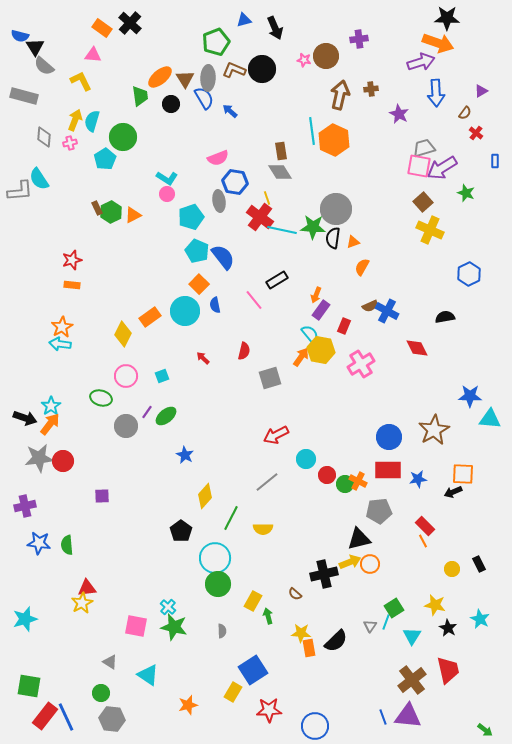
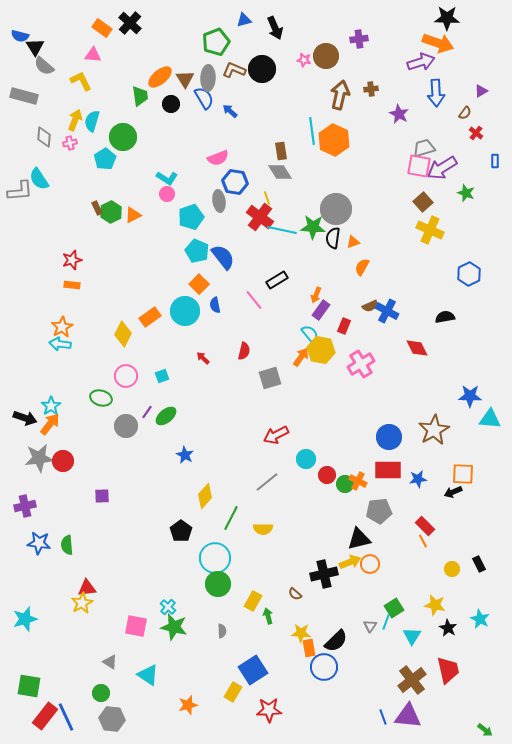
blue circle at (315, 726): moved 9 px right, 59 px up
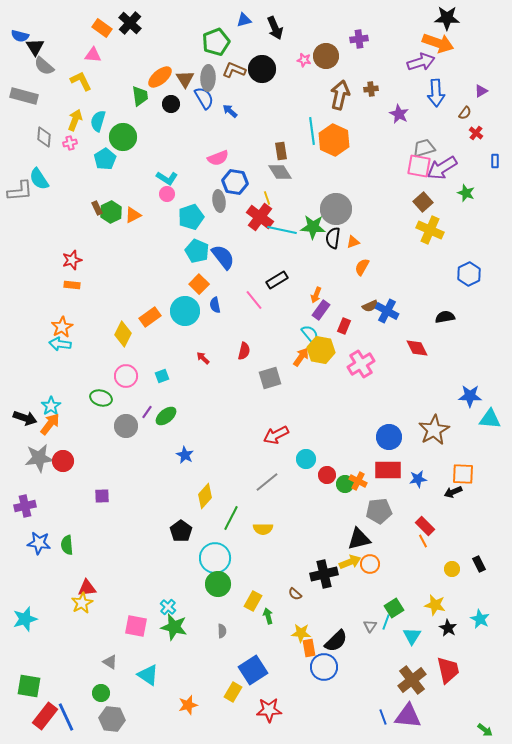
cyan semicircle at (92, 121): moved 6 px right
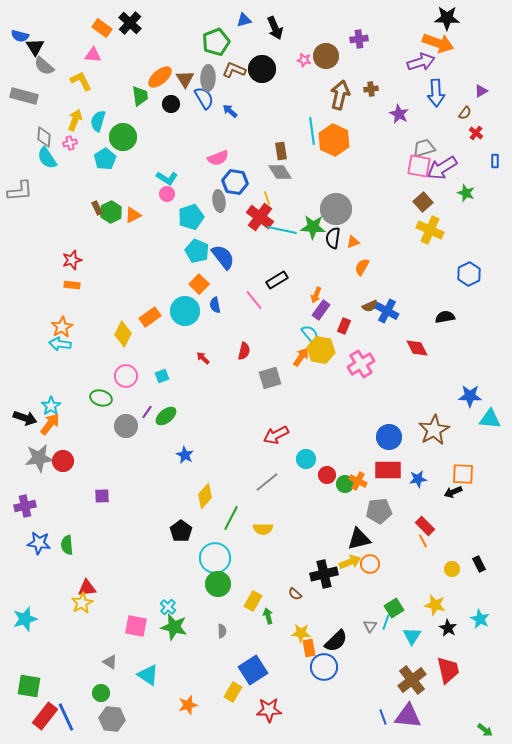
cyan semicircle at (39, 179): moved 8 px right, 21 px up
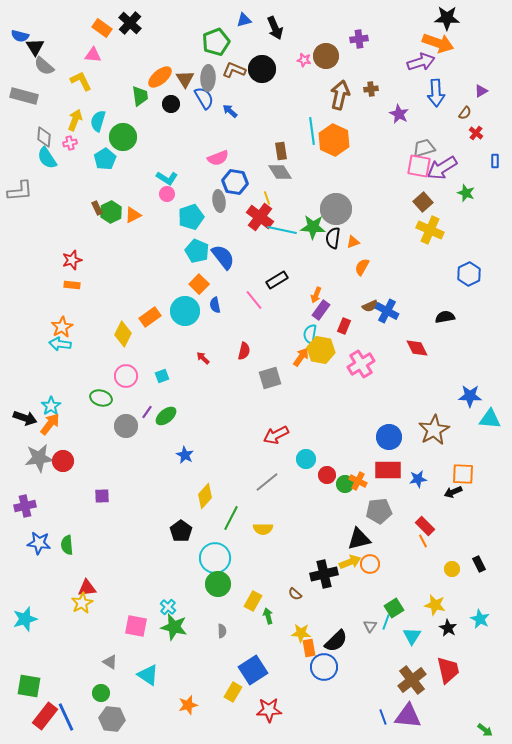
cyan semicircle at (310, 334): rotated 132 degrees counterclockwise
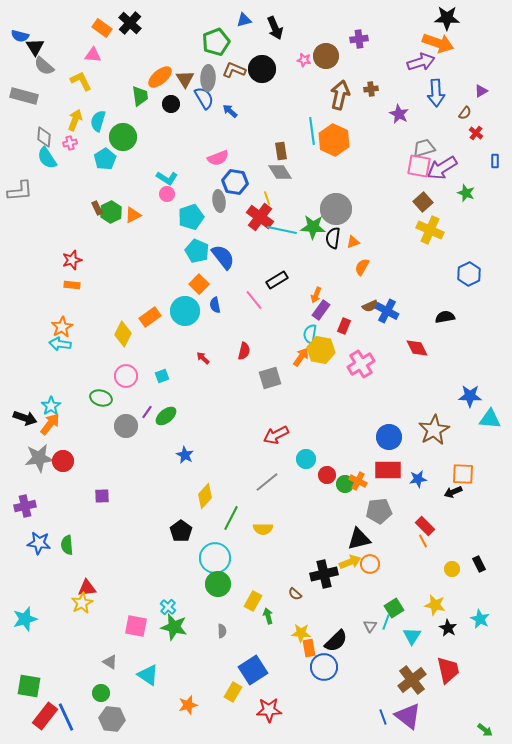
purple triangle at (408, 716): rotated 32 degrees clockwise
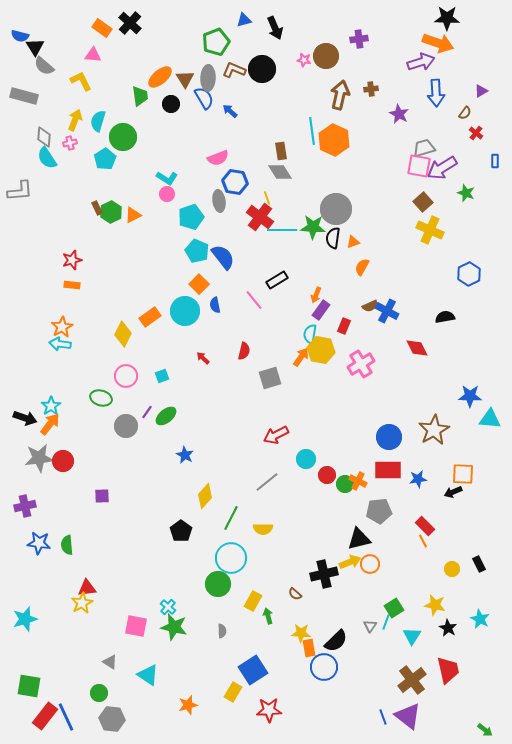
cyan line at (282, 230): rotated 12 degrees counterclockwise
cyan circle at (215, 558): moved 16 px right
green circle at (101, 693): moved 2 px left
